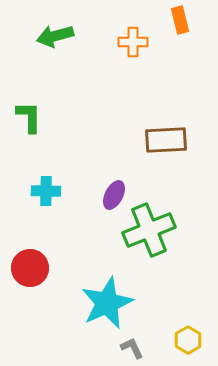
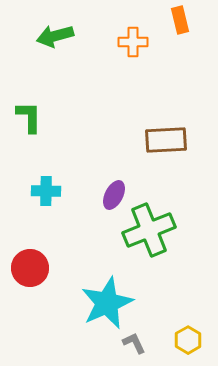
gray L-shape: moved 2 px right, 5 px up
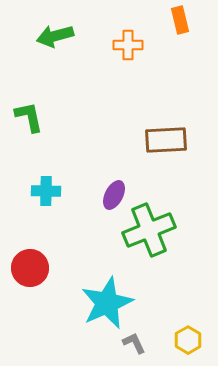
orange cross: moved 5 px left, 3 px down
green L-shape: rotated 12 degrees counterclockwise
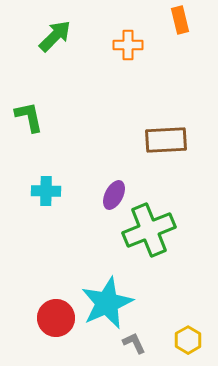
green arrow: rotated 150 degrees clockwise
red circle: moved 26 px right, 50 px down
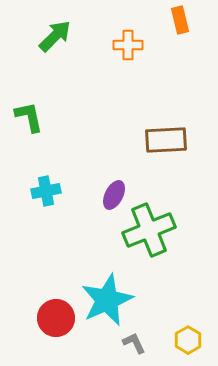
cyan cross: rotated 12 degrees counterclockwise
cyan star: moved 3 px up
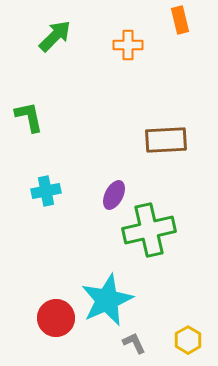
green cross: rotated 9 degrees clockwise
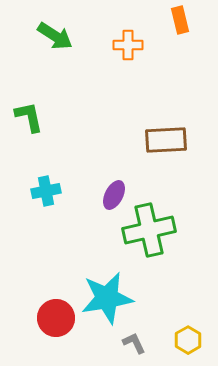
green arrow: rotated 78 degrees clockwise
cyan star: moved 2 px up; rotated 14 degrees clockwise
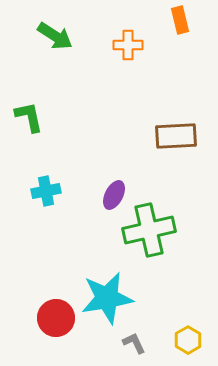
brown rectangle: moved 10 px right, 4 px up
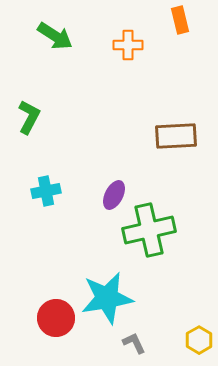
green L-shape: rotated 40 degrees clockwise
yellow hexagon: moved 11 px right
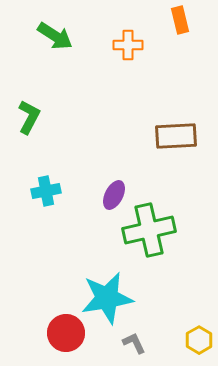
red circle: moved 10 px right, 15 px down
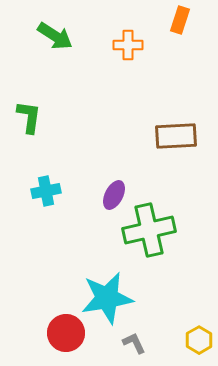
orange rectangle: rotated 32 degrees clockwise
green L-shape: rotated 20 degrees counterclockwise
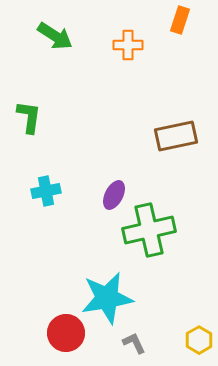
brown rectangle: rotated 9 degrees counterclockwise
